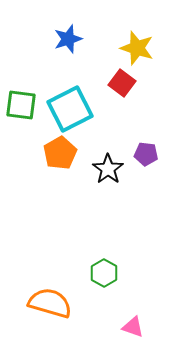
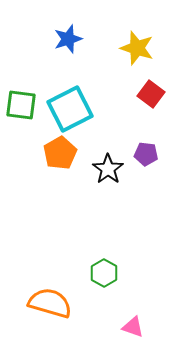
red square: moved 29 px right, 11 px down
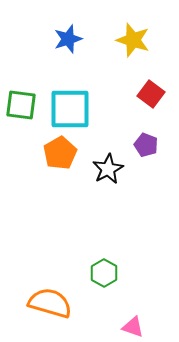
yellow star: moved 4 px left, 8 px up
cyan square: rotated 27 degrees clockwise
purple pentagon: moved 9 px up; rotated 15 degrees clockwise
black star: rotated 8 degrees clockwise
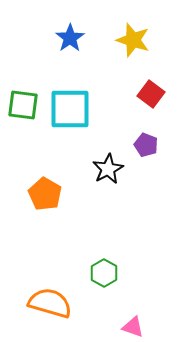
blue star: moved 2 px right, 1 px up; rotated 16 degrees counterclockwise
green square: moved 2 px right
orange pentagon: moved 15 px left, 41 px down; rotated 12 degrees counterclockwise
